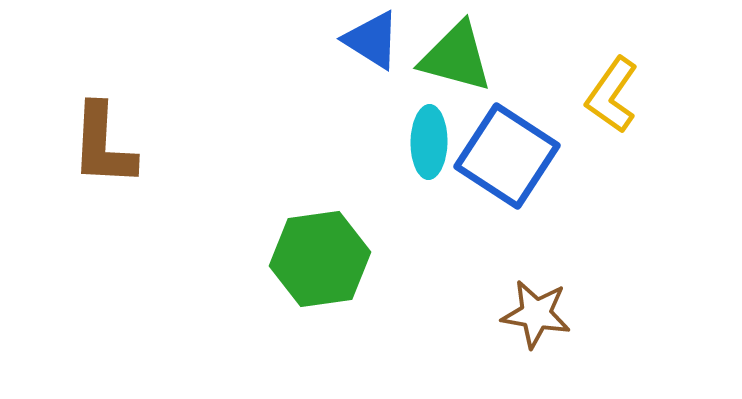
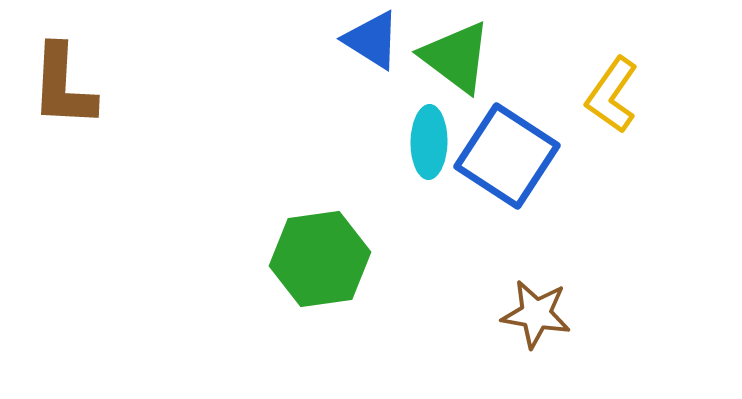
green triangle: rotated 22 degrees clockwise
brown L-shape: moved 40 px left, 59 px up
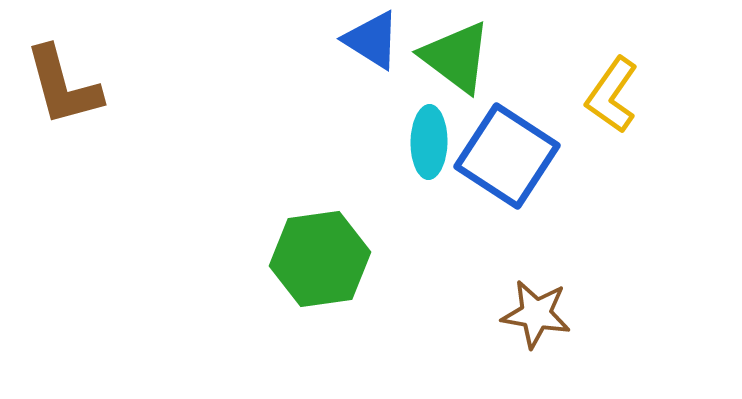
brown L-shape: rotated 18 degrees counterclockwise
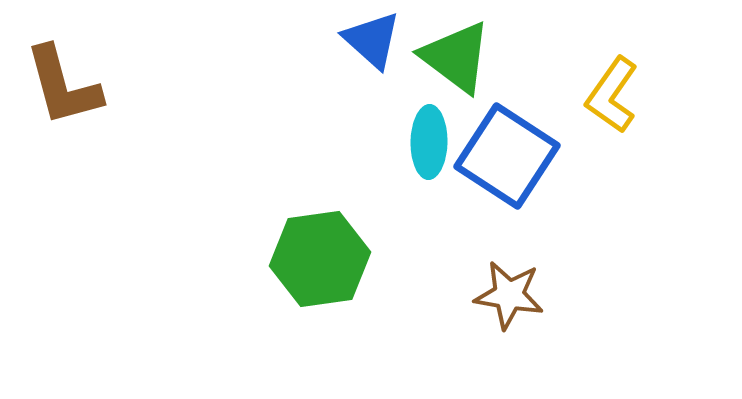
blue triangle: rotated 10 degrees clockwise
brown star: moved 27 px left, 19 px up
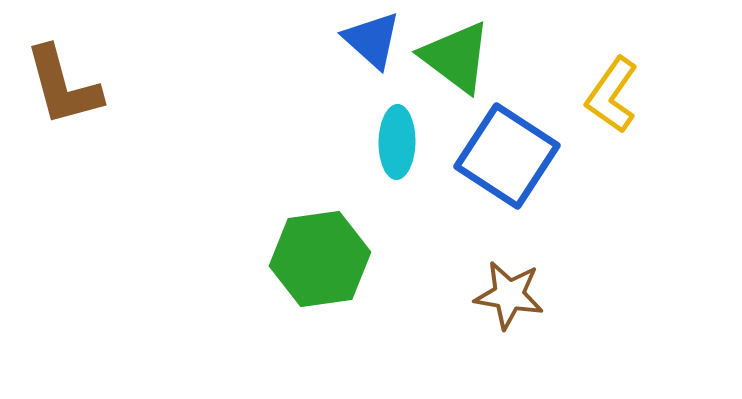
cyan ellipse: moved 32 px left
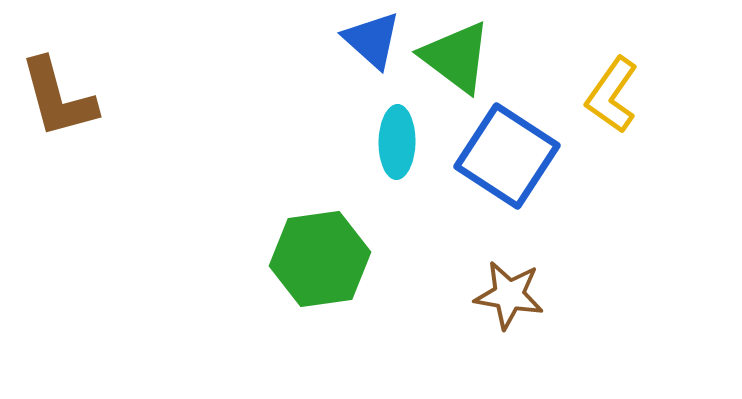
brown L-shape: moved 5 px left, 12 px down
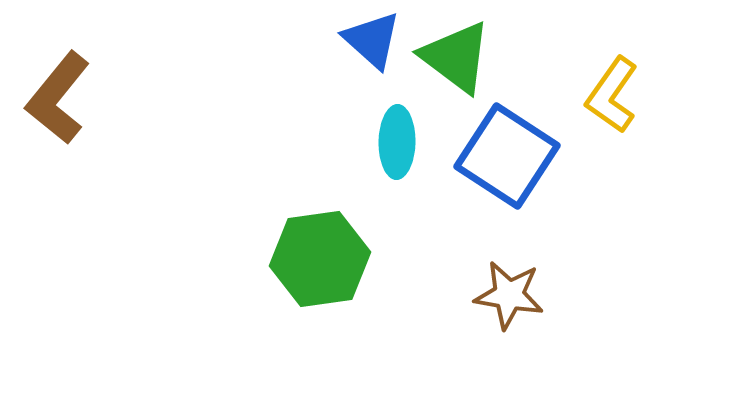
brown L-shape: rotated 54 degrees clockwise
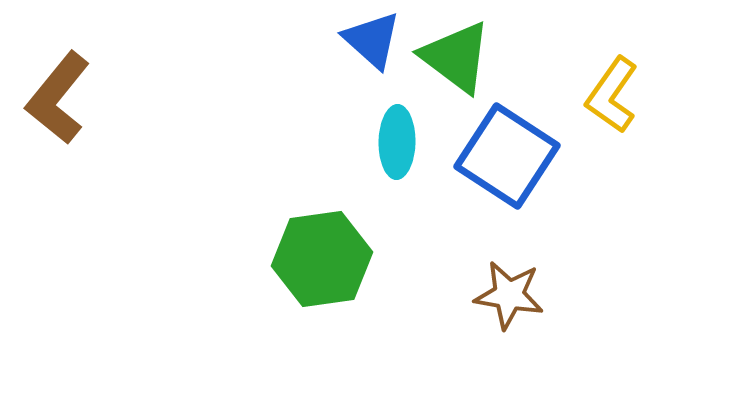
green hexagon: moved 2 px right
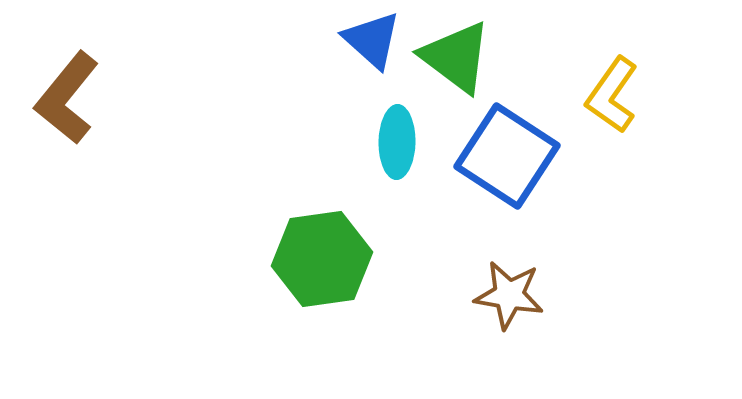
brown L-shape: moved 9 px right
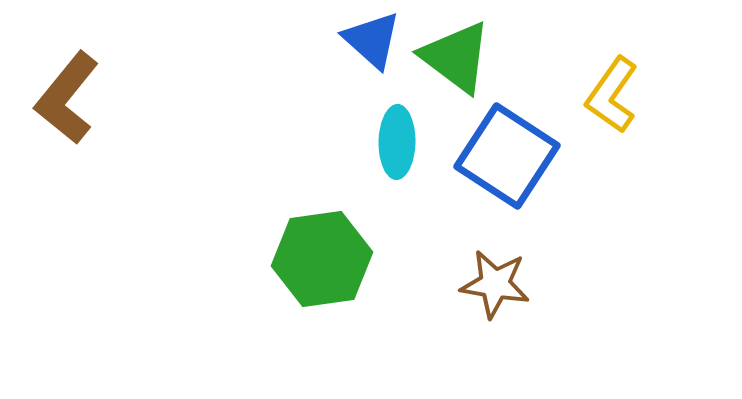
brown star: moved 14 px left, 11 px up
